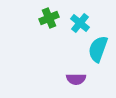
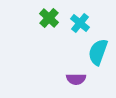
green cross: rotated 24 degrees counterclockwise
cyan semicircle: moved 3 px down
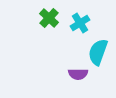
cyan cross: rotated 18 degrees clockwise
purple semicircle: moved 2 px right, 5 px up
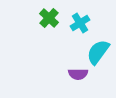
cyan semicircle: rotated 16 degrees clockwise
